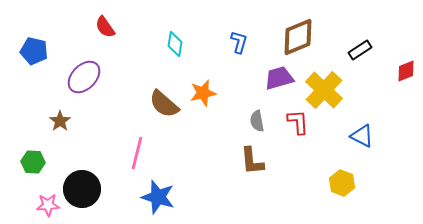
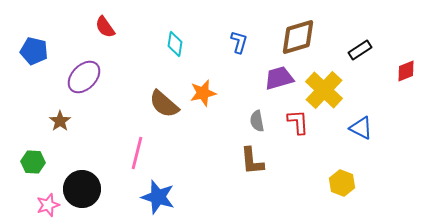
brown diamond: rotated 6 degrees clockwise
blue triangle: moved 1 px left, 8 px up
pink star: rotated 15 degrees counterclockwise
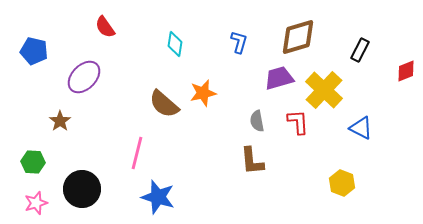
black rectangle: rotated 30 degrees counterclockwise
pink star: moved 12 px left, 2 px up
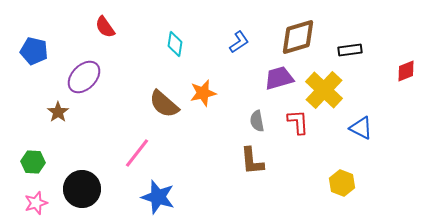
blue L-shape: rotated 40 degrees clockwise
black rectangle: moved 10 px left; rotated 55 degrees clockwise
brown star: moved 2 px left, 9 px up
pink line: rotated 24 degrees clockwise
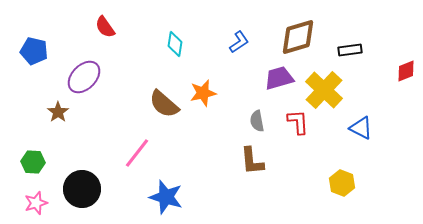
blue star: moved 8 px right
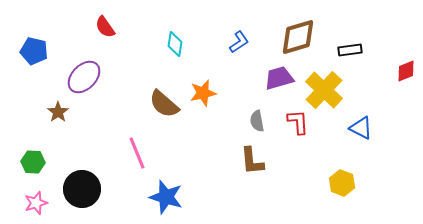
pink line: rotated 60 degrees counterclockwise
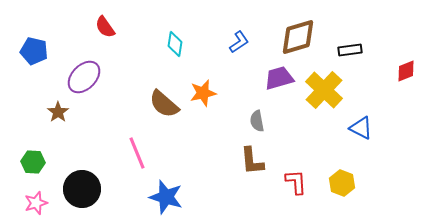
red L-shape: moved 2 px left, 60 px down
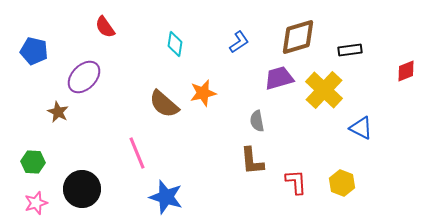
brown star: rotated 10 degrees counterclockwise
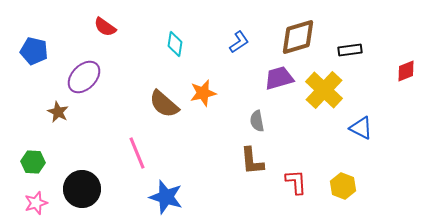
red semicircle: rotated 20 degrees counterclockwise
yellow hexagon: moved 1 px right, 3 px down
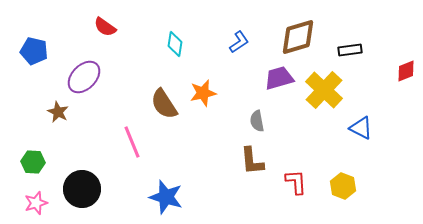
brown semicircle: rotated 16 degrees clockwise
pink line: moved 5 px left, 11 px up
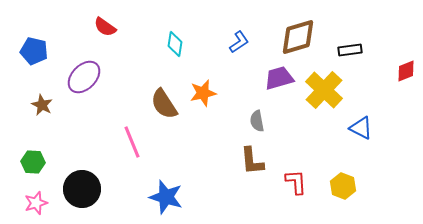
brown star: moved 16 px left, 7 px up
